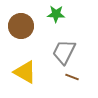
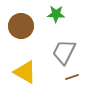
brown line: rotated 40 degrees counterclockwise
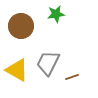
green star: rotated 12 degrees counterclockwise
gray trapezoid: moved 16 px left, 11 px down
yellow triangle: moved 8 px left, 2 px up
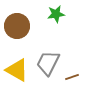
brown circle: moved 4 px left
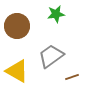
gray trapezoid: moved 3 px right, 7 px up; rotated 28 degrees clockwise
yellow triangle: moved 1 px down
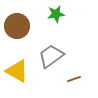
brown line: moved 2 px right, 2 px down
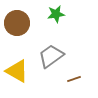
brown circle: moved 3 px up
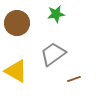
gray trapezoid: moved 2 px right, 2 px up
yellow triangle: moved 1 px left
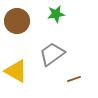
brown circle: moved 2 px up
gray trapezoid: moved 1 px left
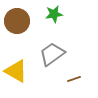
green star: moved 2 px left
